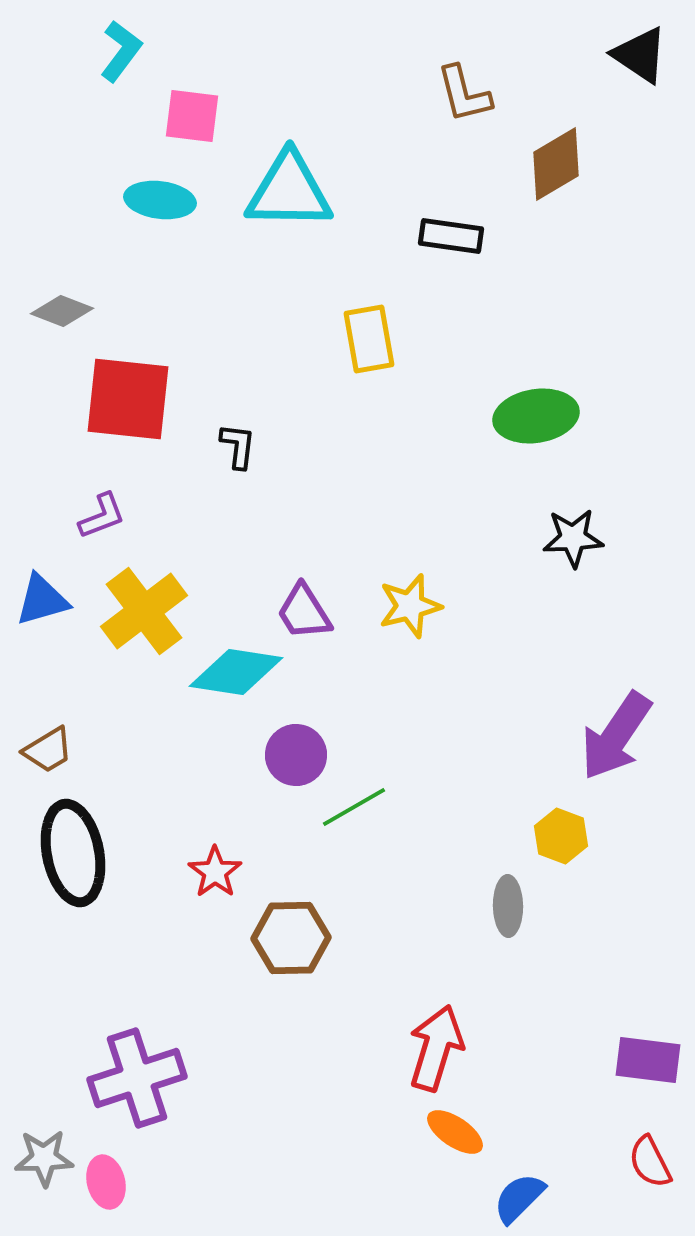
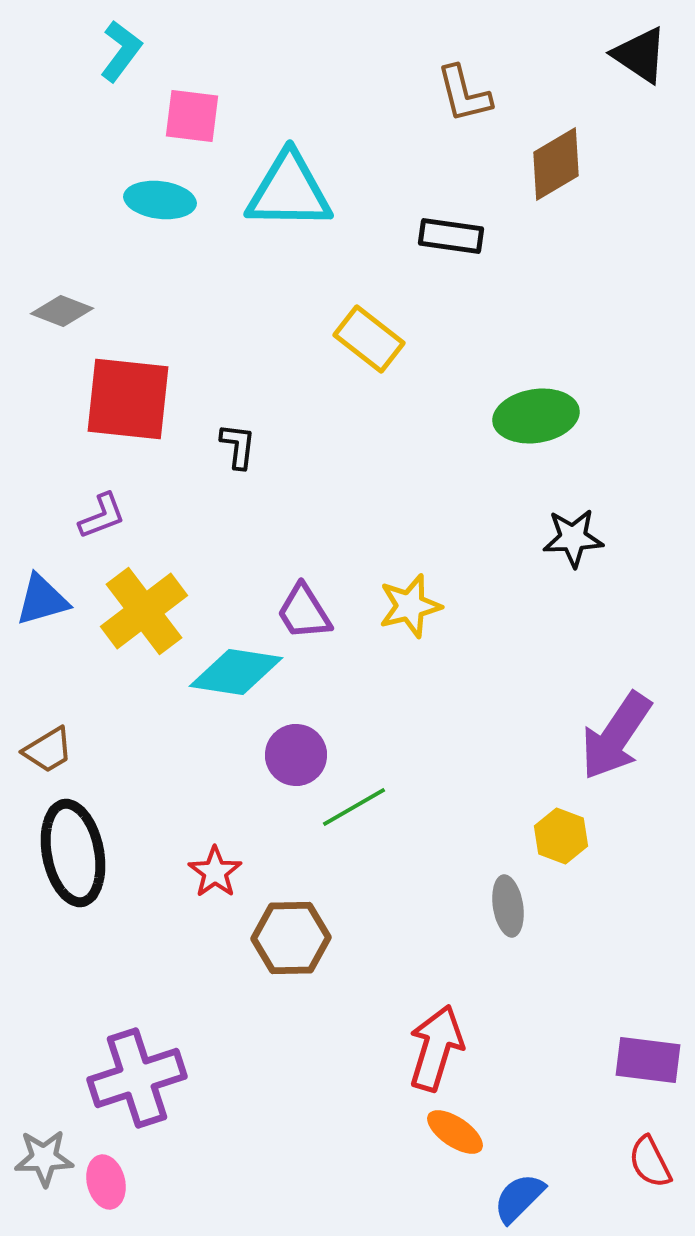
yellow rectangle: rotated 42 degrees counterclockwise
gray ellipse: rotated 8 degrees counterclockwise
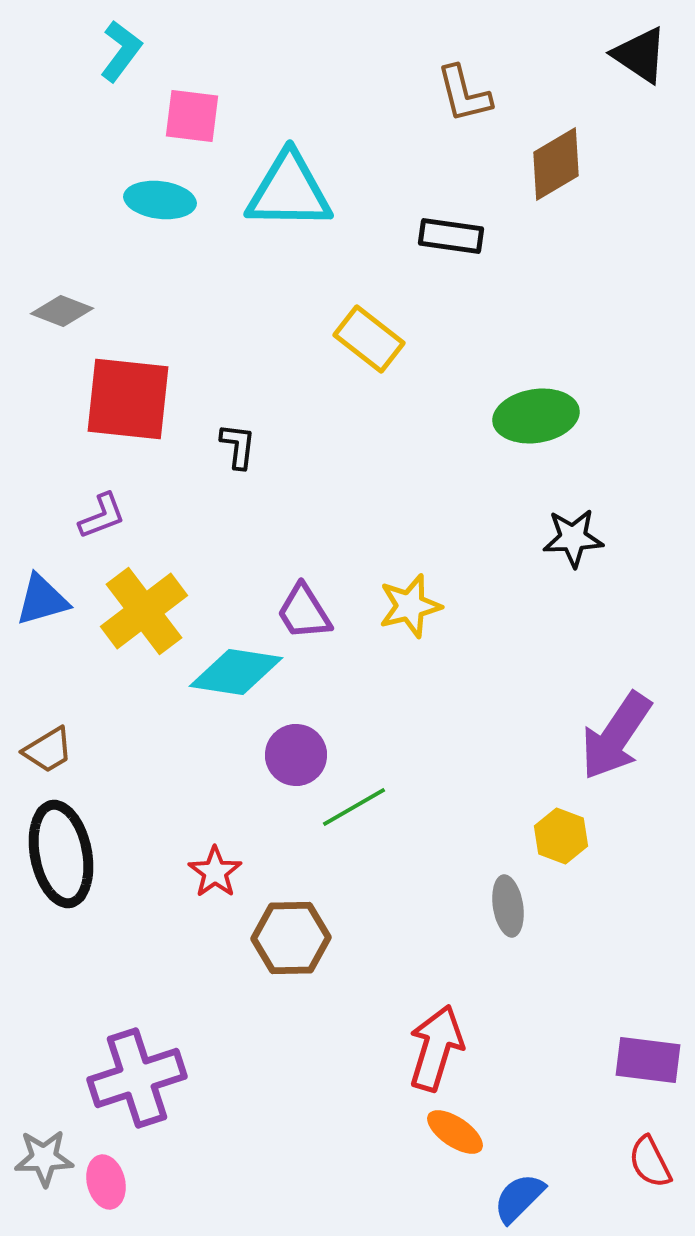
black ellipse: moved 12 px left, 1 px down
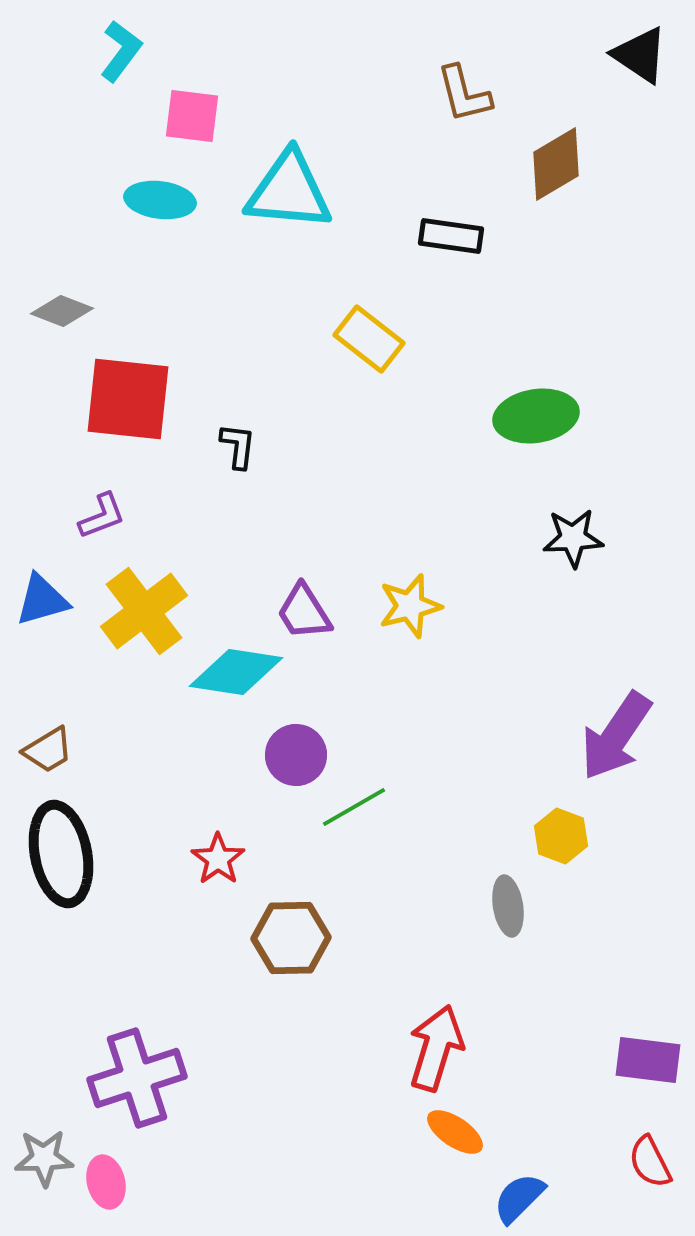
cyan triangle: rotated 4 degrees clockwise
red star: moved 3 px right, 13 px up
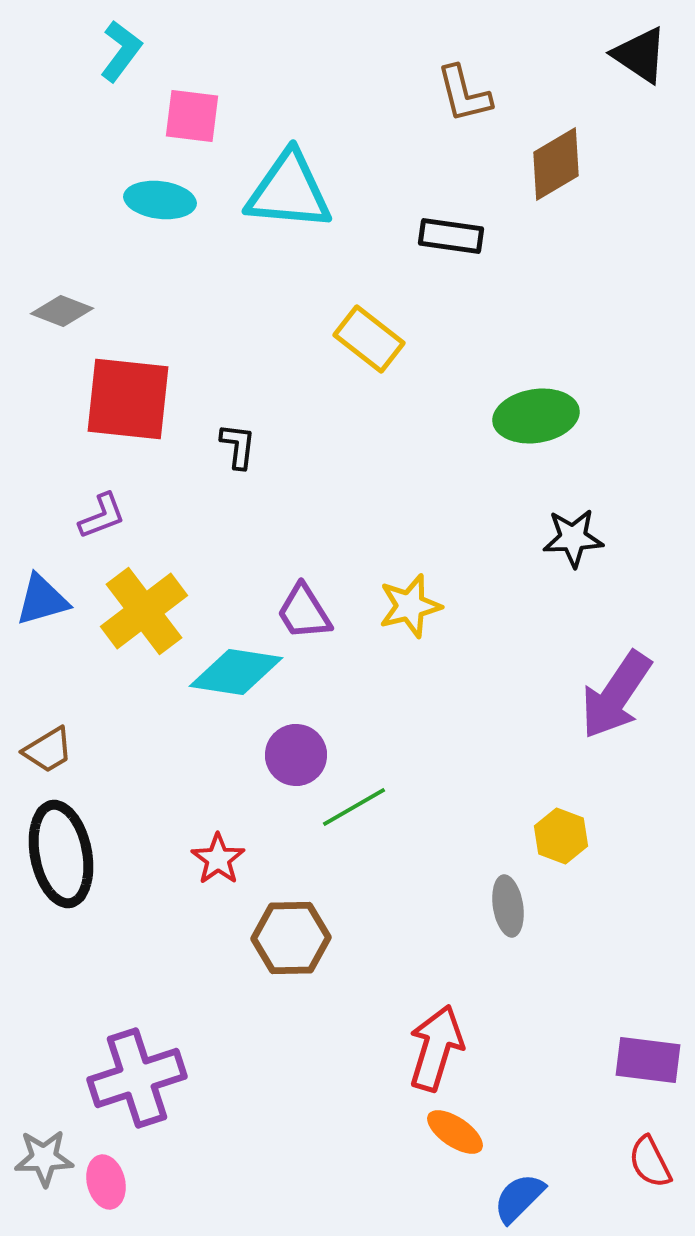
purple arrow: moved 41 px up
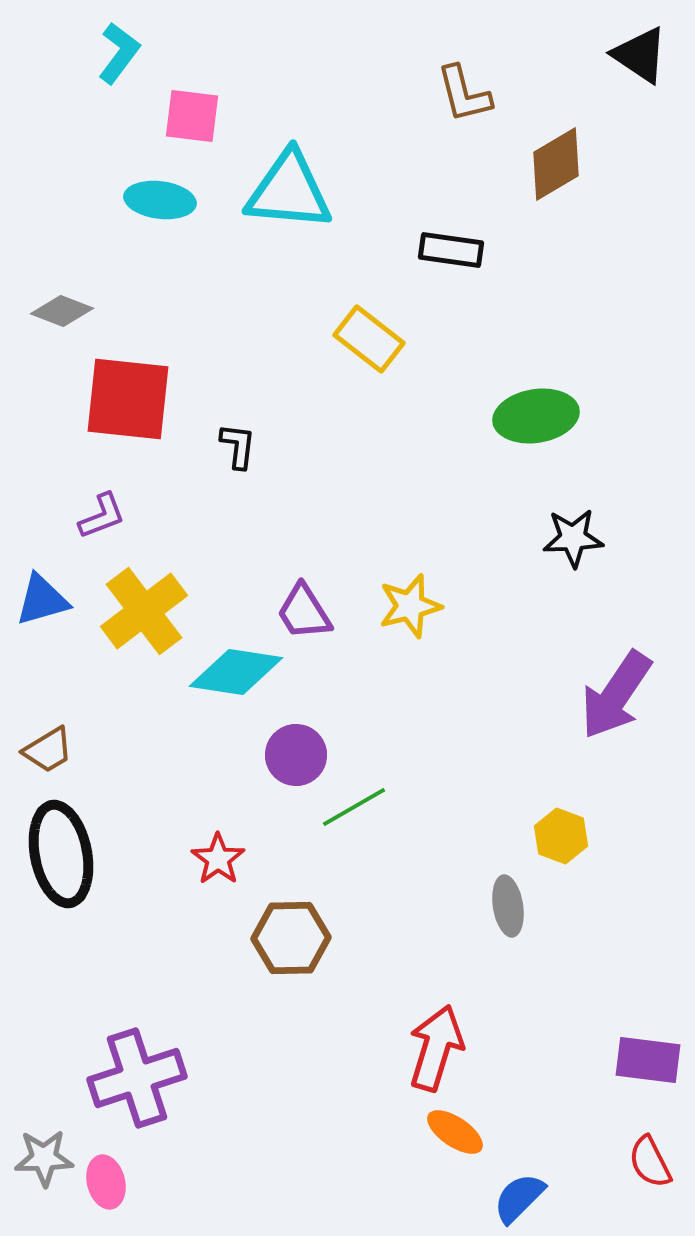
cyan L-shape: moved 2 px left, 2 px down
black rectangle: moved 14 px down
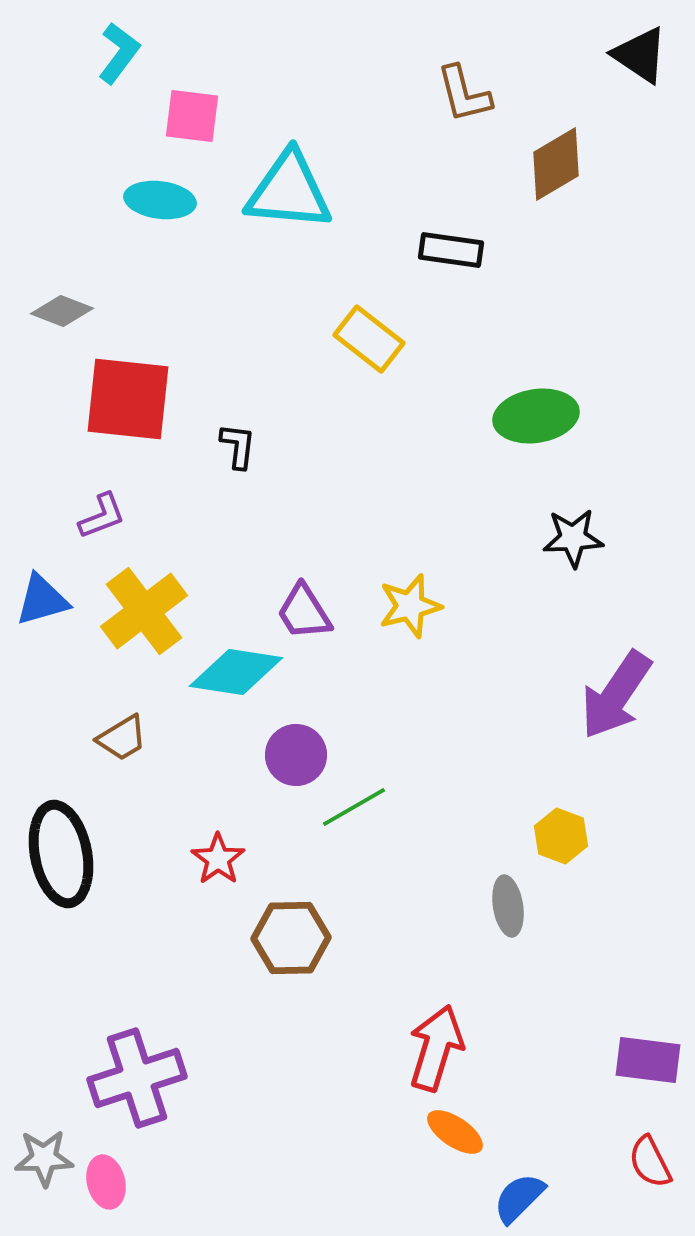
brown trapezoid: moved 74 px right, 12 px up
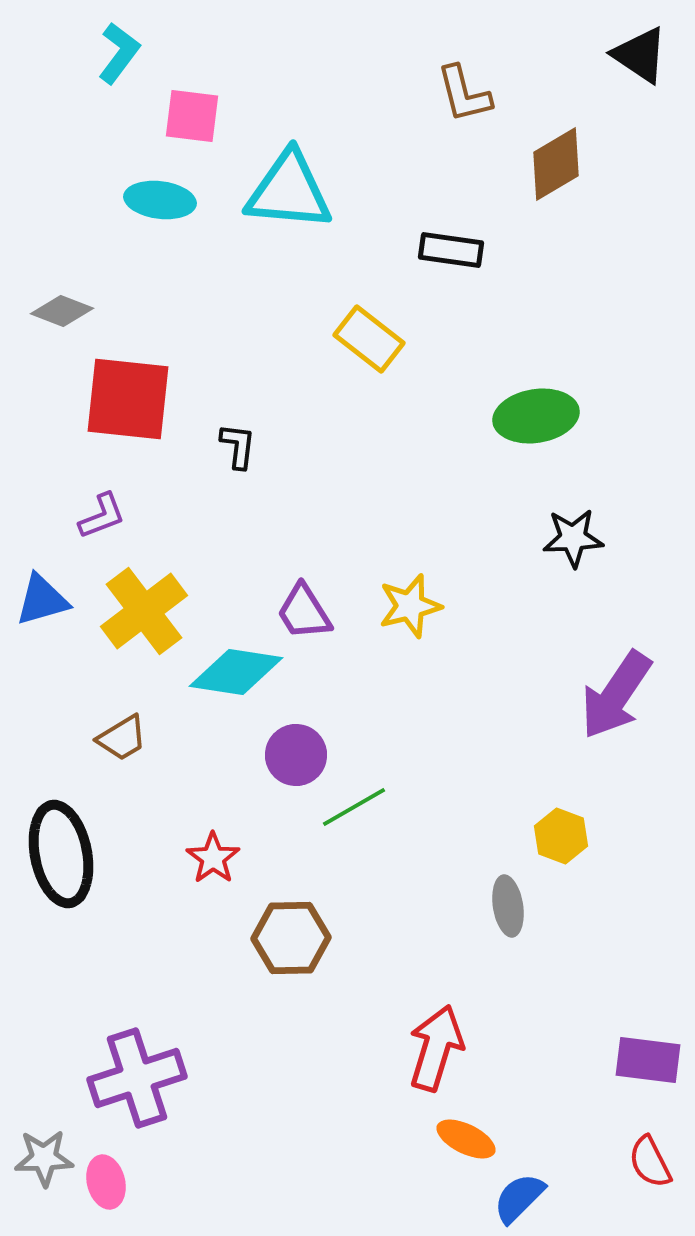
red star: moved 5 px left, 1 px up
orange ellipse: moved 11 px right, 7 px down; rotated 8 degrees counterclockwise
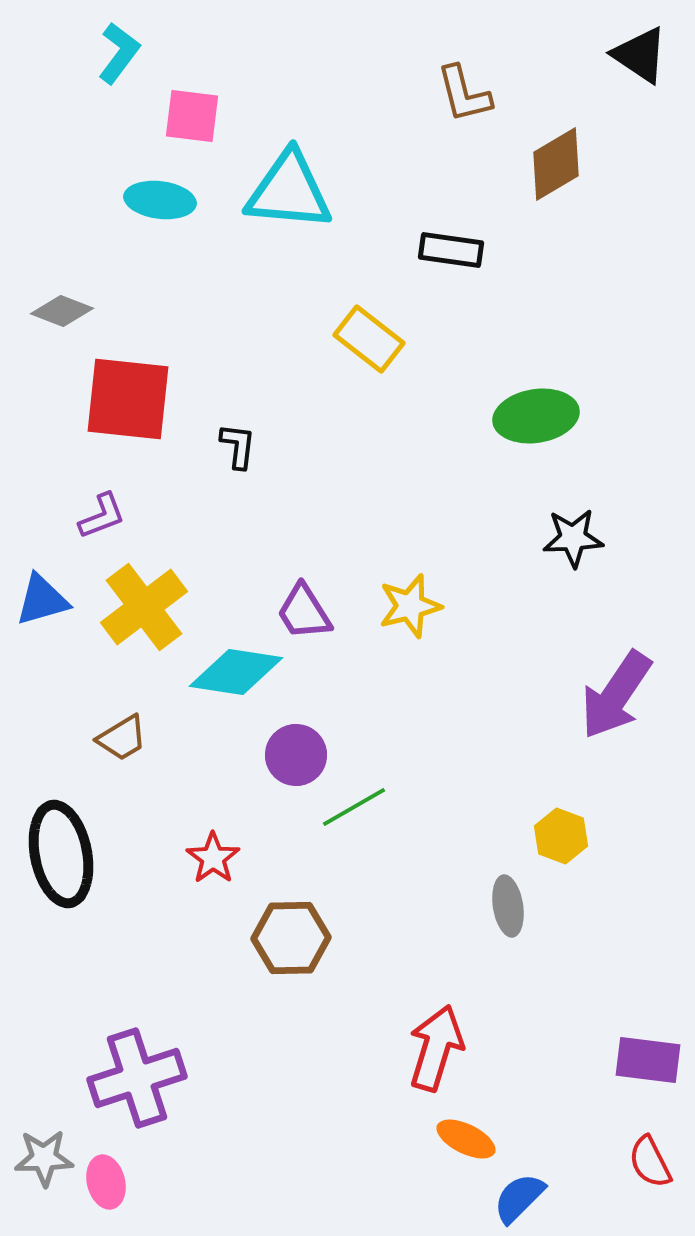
yellow cross: moved 4 px up
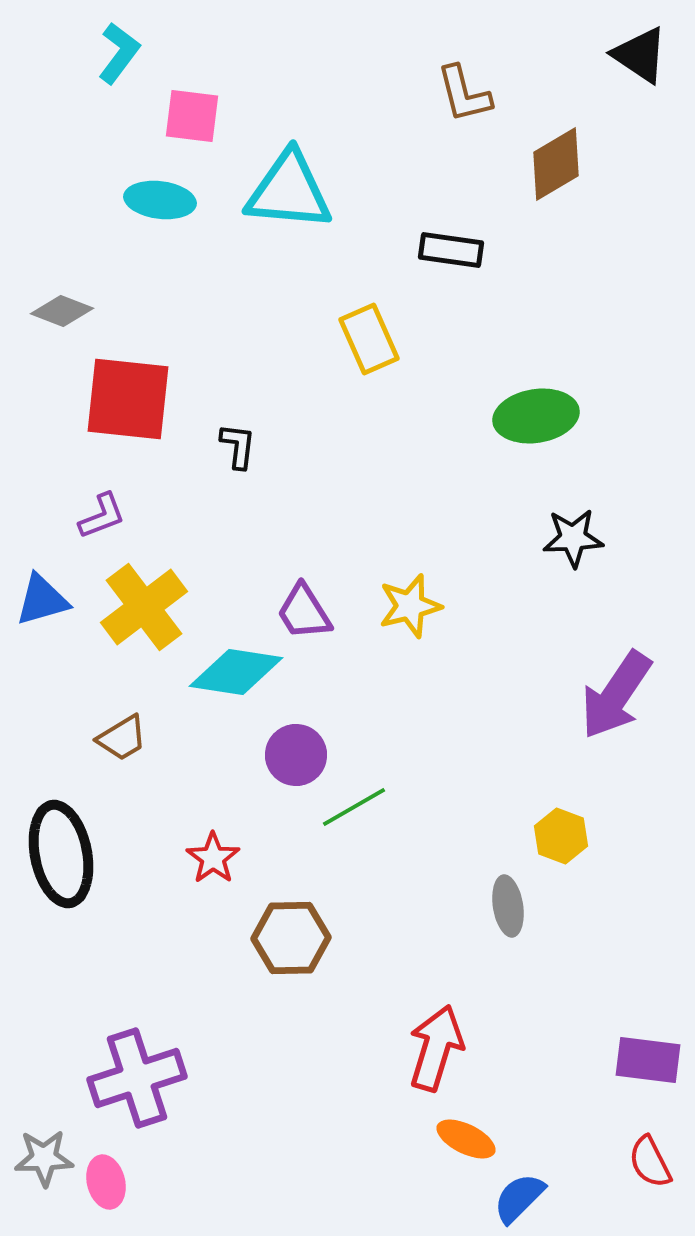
yellow rectangle: rotated 28 degrees clockwise
